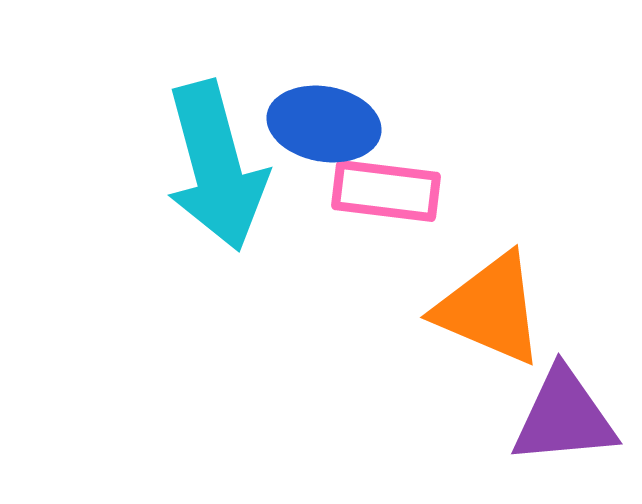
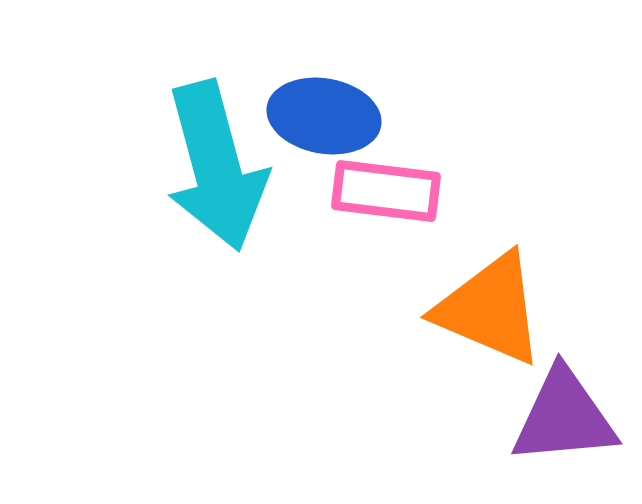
blue ellipse: moved 8 px up
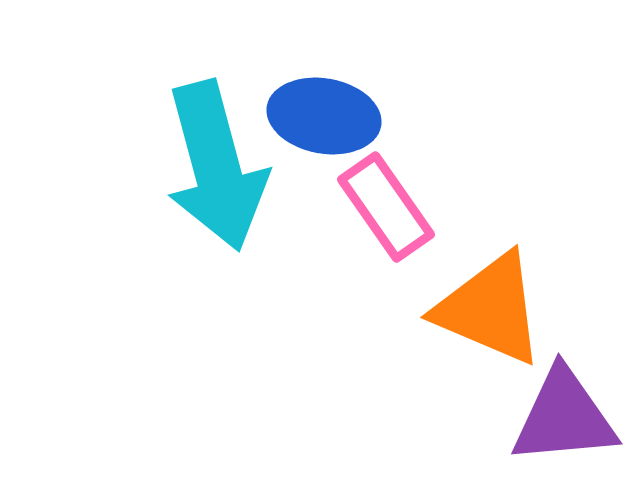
pink rectangle: moved 16 px down; rotated 48 degrees clockwise
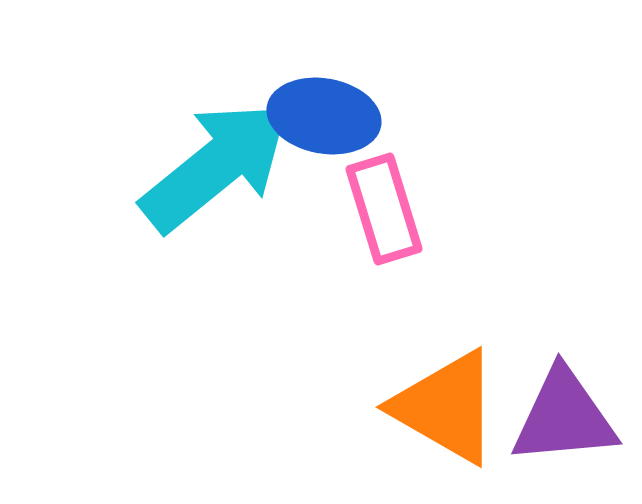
cyan arrow: rotated 114 degrees counterclockwise
pink rectangle: moved 2 px left, 2 px down; rotated 18 degrees clockwise
orange triangle: moved 44 px left, 98 px down; rotated 7 degrees clockwise
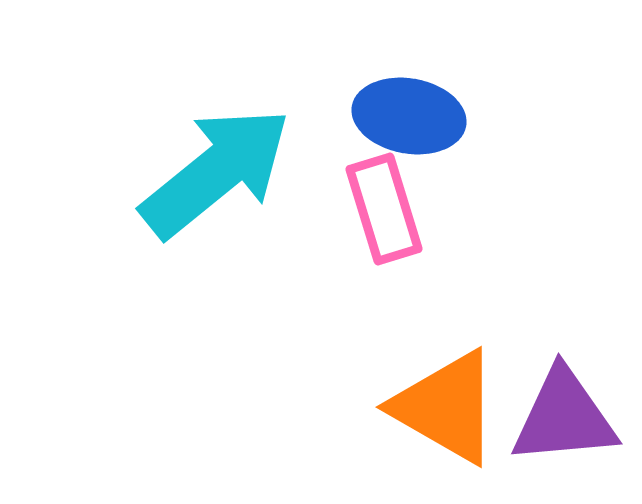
blue ellipse: moved 85 px right
cyan arrow: moved 6 px down
